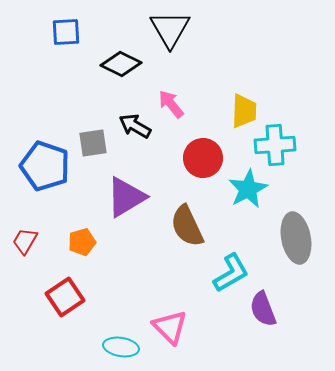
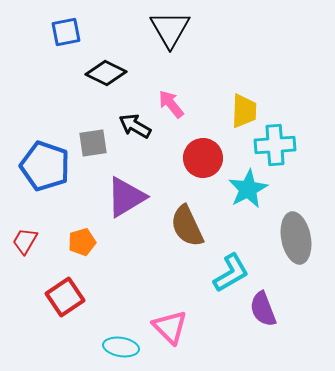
blue square: rotated 8 degrees counterclockwise
black diamond: moved 15 px left, 9 px down
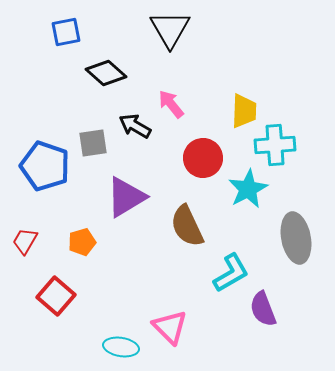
black diamond: rotated 15 degrees clockwise
red square: moved 9 px left, 1 px up; rotated 15 degrees counterclockwise
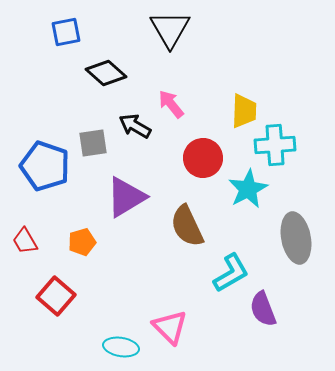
red trapezoid: rotated 60 degrees counterclockwise
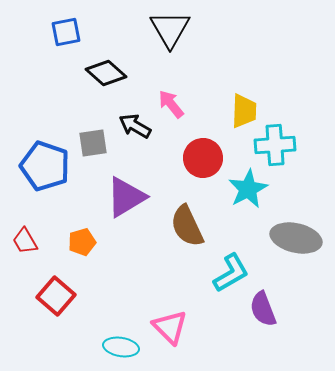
gray ellipse: rotated 66 degrees counterclockwise
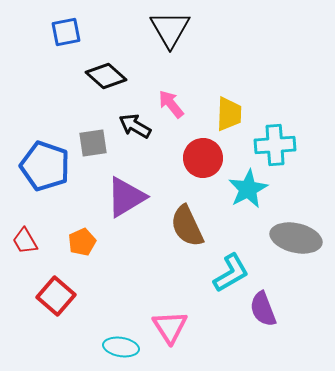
black diamond: moved 3 px down
yellow trapezoid: moved 15 px left, 3 px down
orange pentagon: rotated 8 degrees counterclockwise
pink triangle: rotated 12 degrees clockwise
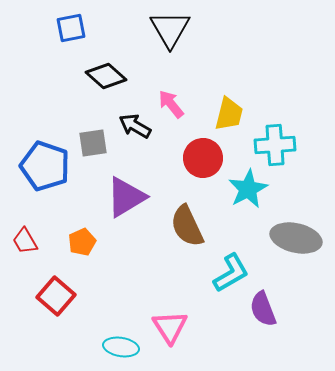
blue square: moved 5 px right, 4 px up
yellow trapezoid: rotated 12 degrees clockwise
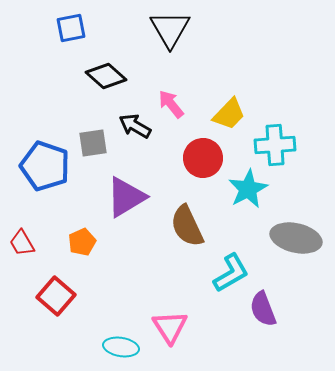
yellow trapezoid: rotated 30 degrees clockwise
red trapezoid: moved 3 px left, 2 px down
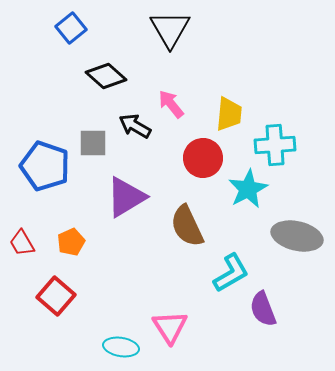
blue square: rotated 28 degrees counterclockwise
yellow trapezoid: rotated 39 degrees counterclockwise
gray square: rotated 8 degrees clockwise
gray ellipse: moved 1 px right, 2 px up
orange pentagon: moved 11 px left
